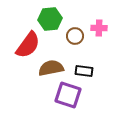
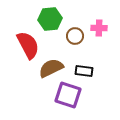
red semicircle: rotated 64 degrees counterclockwise
brown semicircle: rotated 15 degrees counterclockwise
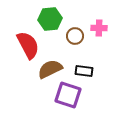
brown semicircle: moved 1 px left, 1 px down
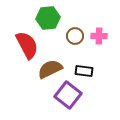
green hexagon: moved 2 px left, 1 px up
pink cross: moved 8 px down
red semicircle: moved 1 px left
purple square: rotated 20 degrees clockwise
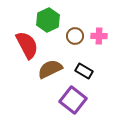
green hexagon: moved 2 px down; rotated 20 degrees counterclockwise
black rectangle: rotated 24 degrees clockwise
purple square: moved 5 px right, 5 px down
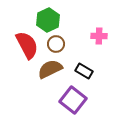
brown circle: moved 19 px left, 8 px down
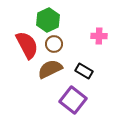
brown circle: moved 2 px left
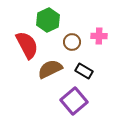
brown circle: moved 18 px right, 2 px up
purple square: moved 1 px right, 1 px down; rotated 12 degrees clockwise
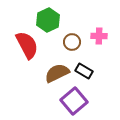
brown semicircle: moved 7 px right, 4 px down
